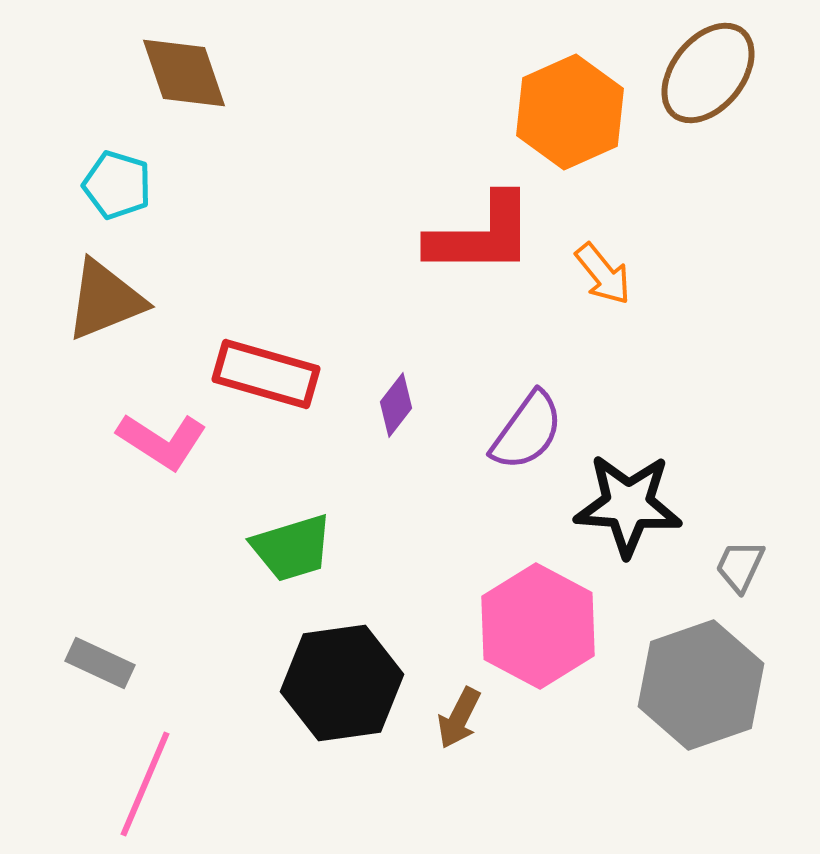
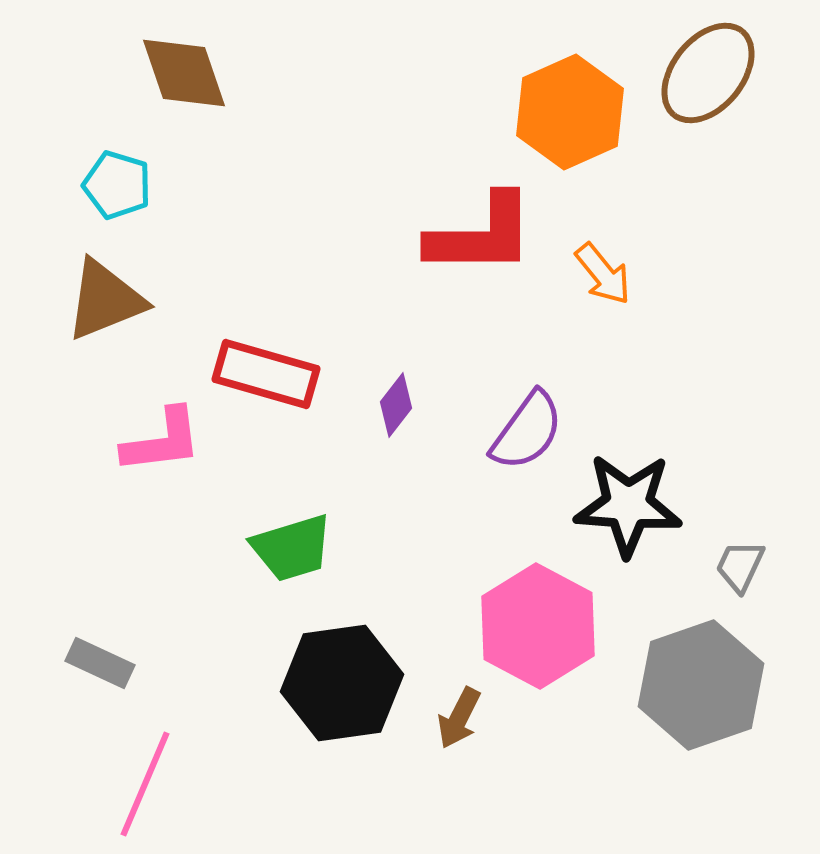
pink L-shape: rotated 40 degrees counterclockwise
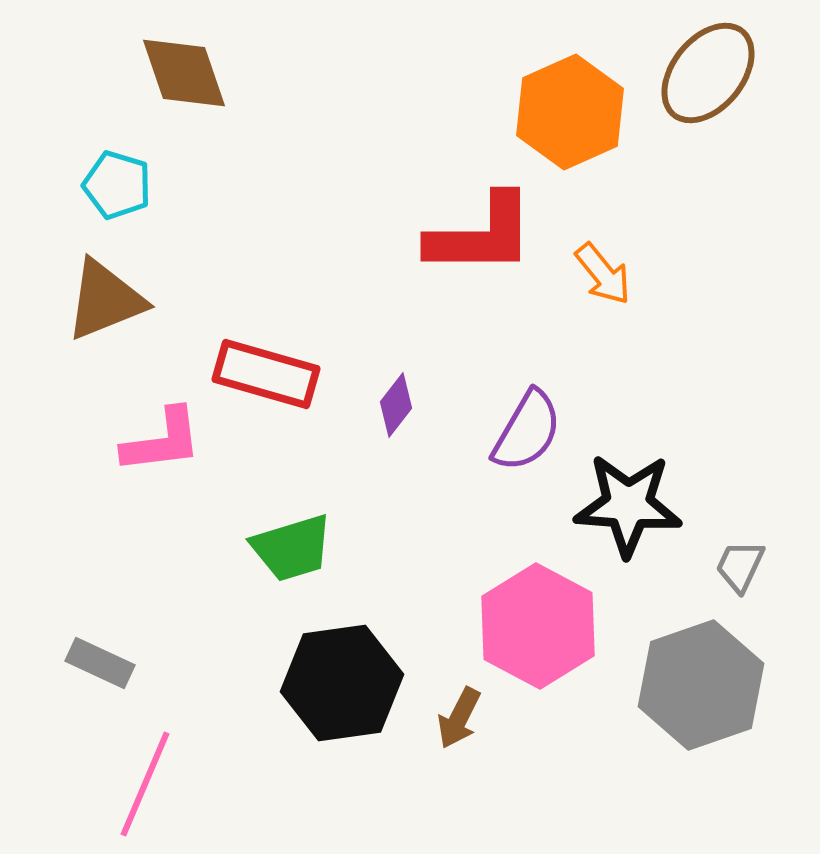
purple semicircle: rotated 6 degrees counterclockwise
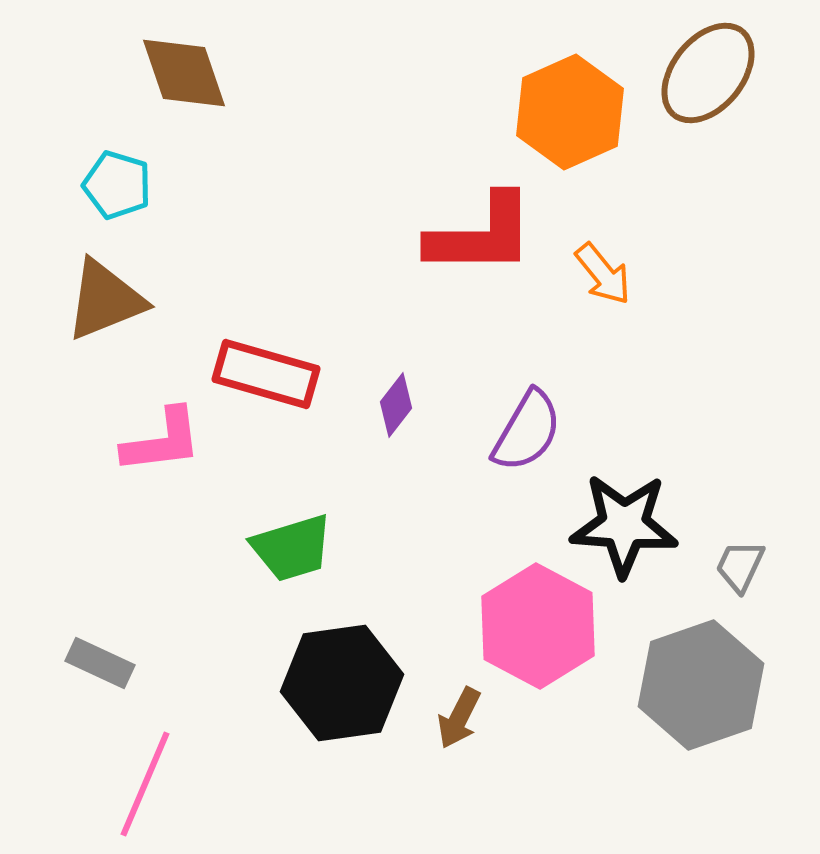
black star: moved 4 px left, 20 px down
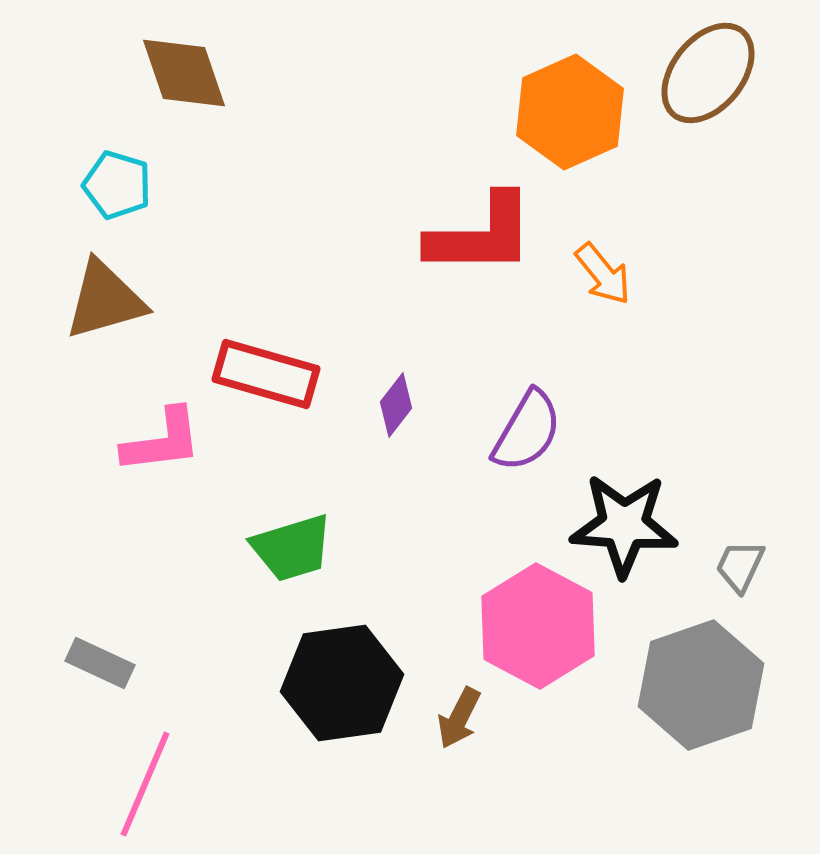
brown triangle: rotated 6 degrees clockwise
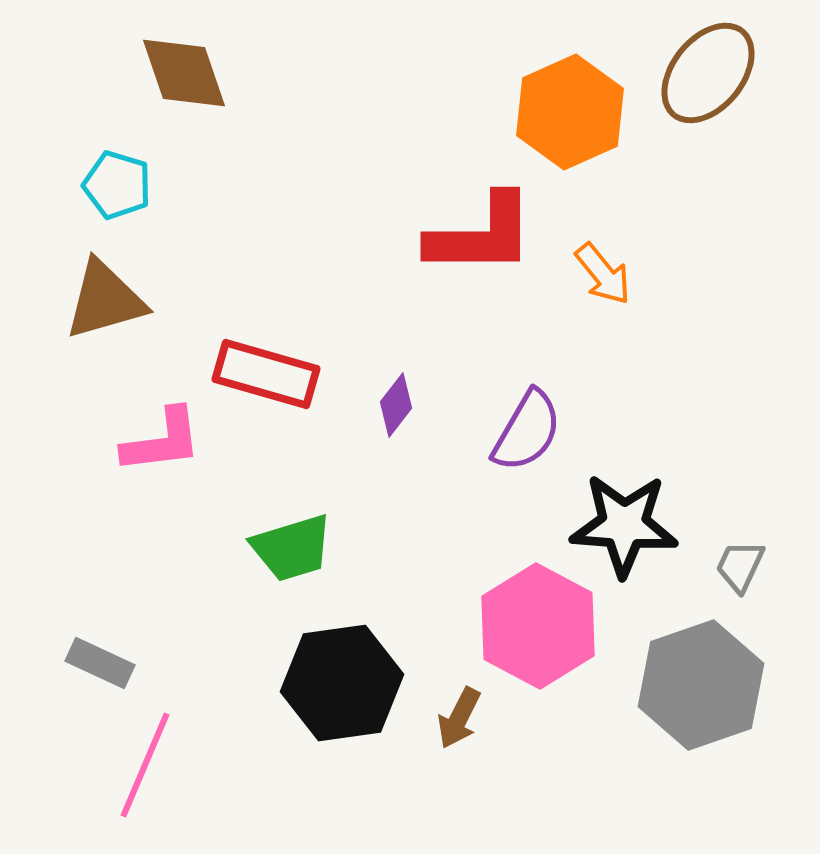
pink line: moved 19 px up
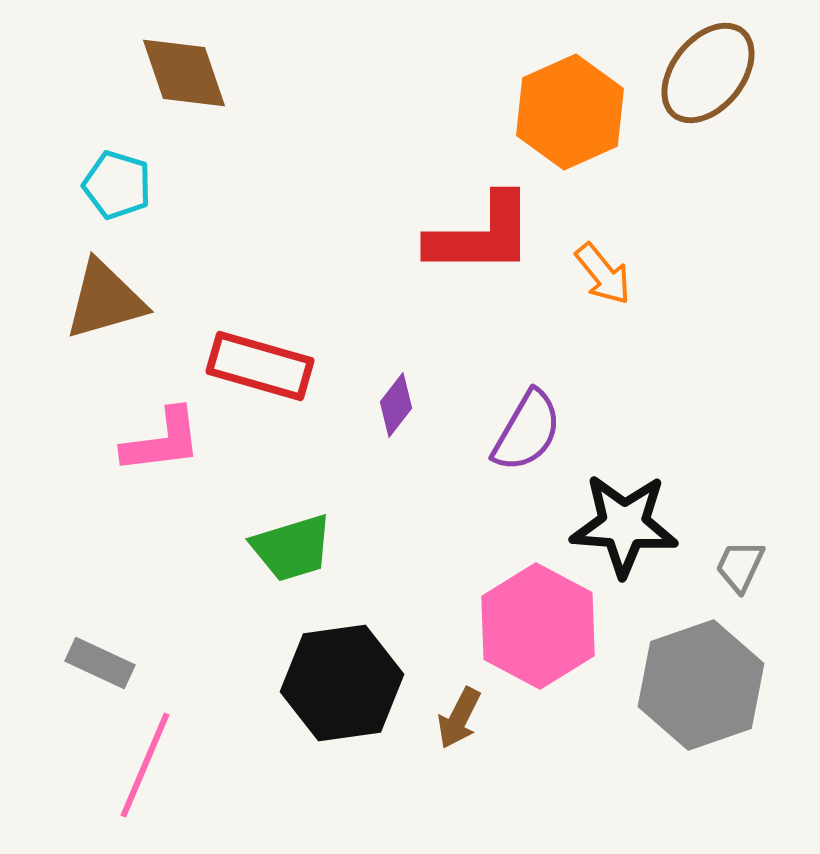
red rectangle: moved 6 px left, 8 px up
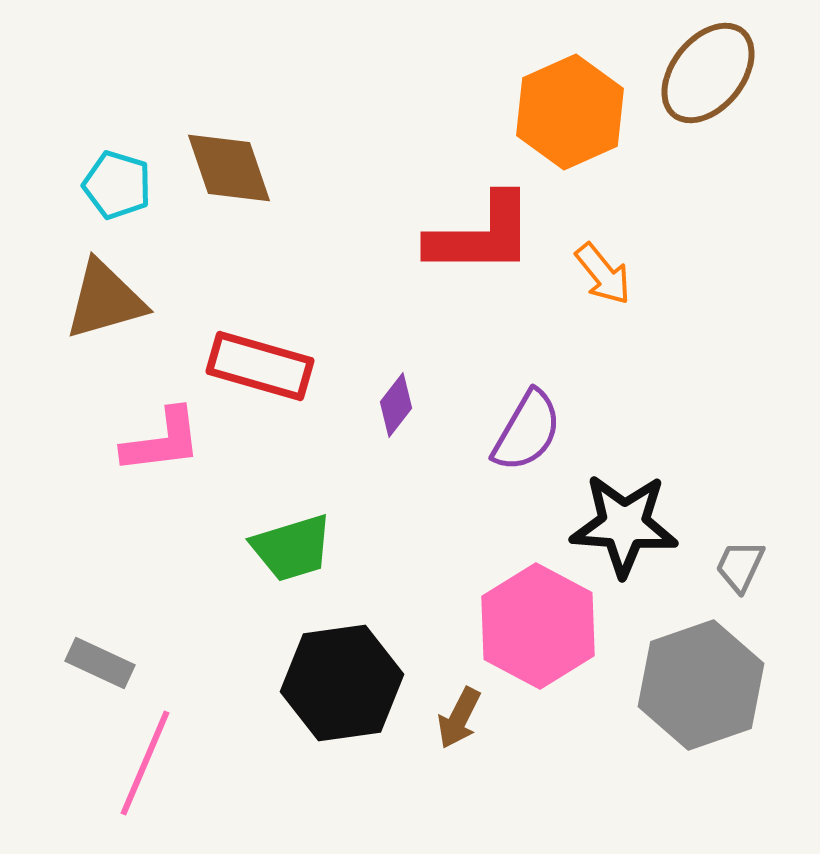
brown diamond: moved 45 px right, 95 px down
pink line: moved 2 px up
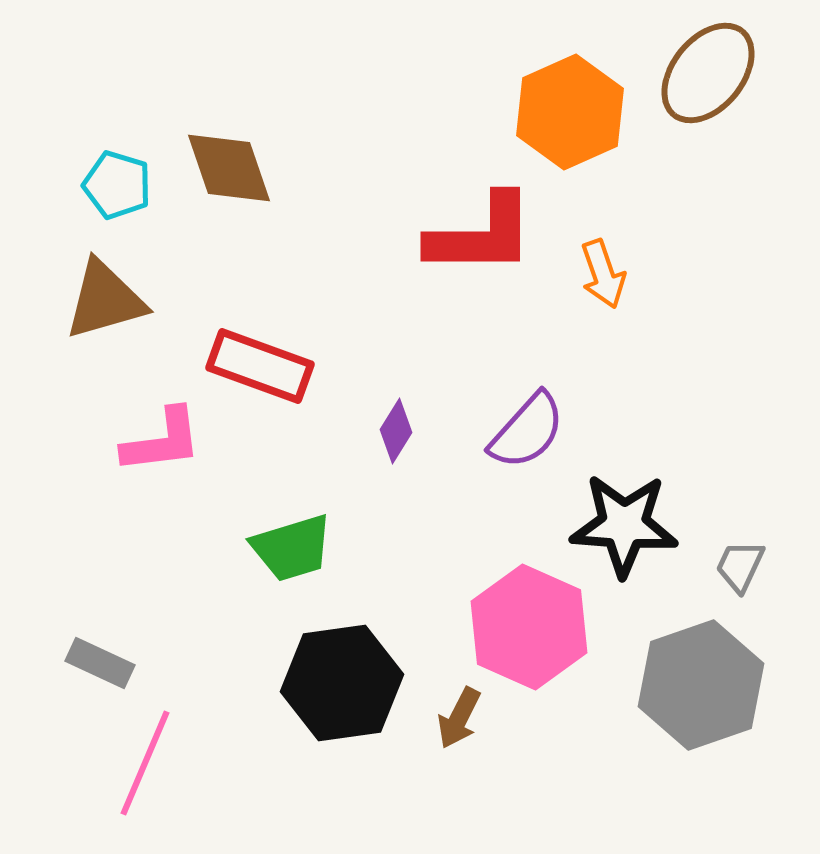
orange arrow: rotated 20 degrees clockwise
red rectangle: rotated 4 degrees clockwise
purple diamond: moved 26 px down; rotated 6 degrees counterclockwise
purple semicircle: rotated 12 degrees clockwise
pink hexagon: moved 9 px left, 1 px down; rotated 4 degrees counterclockwise
